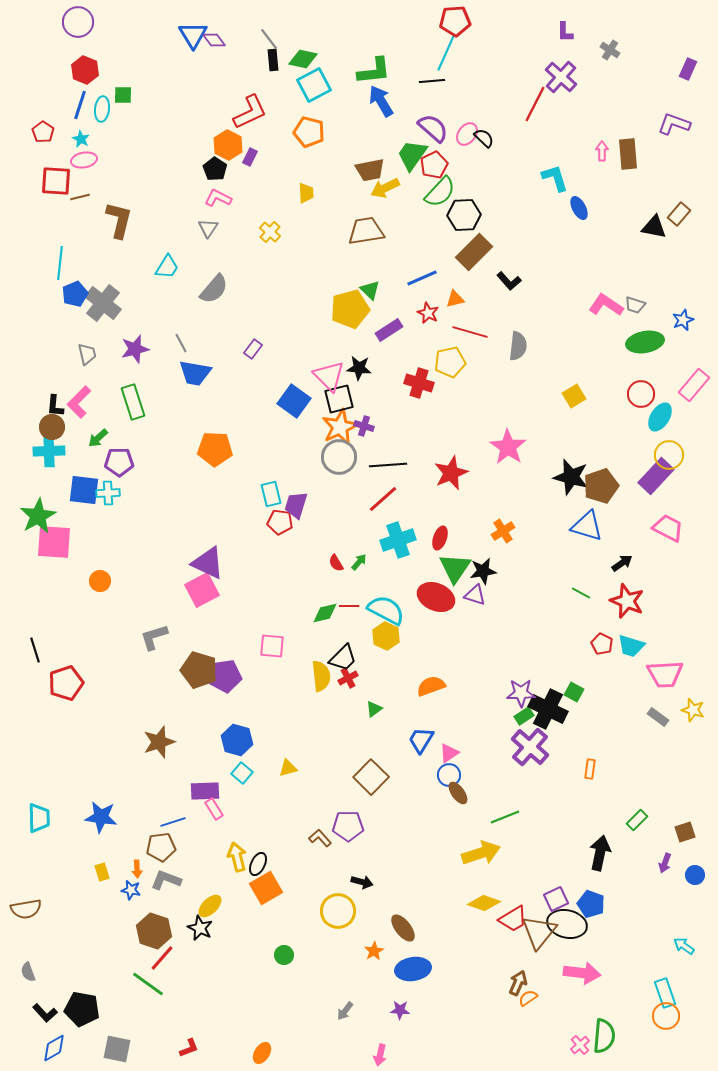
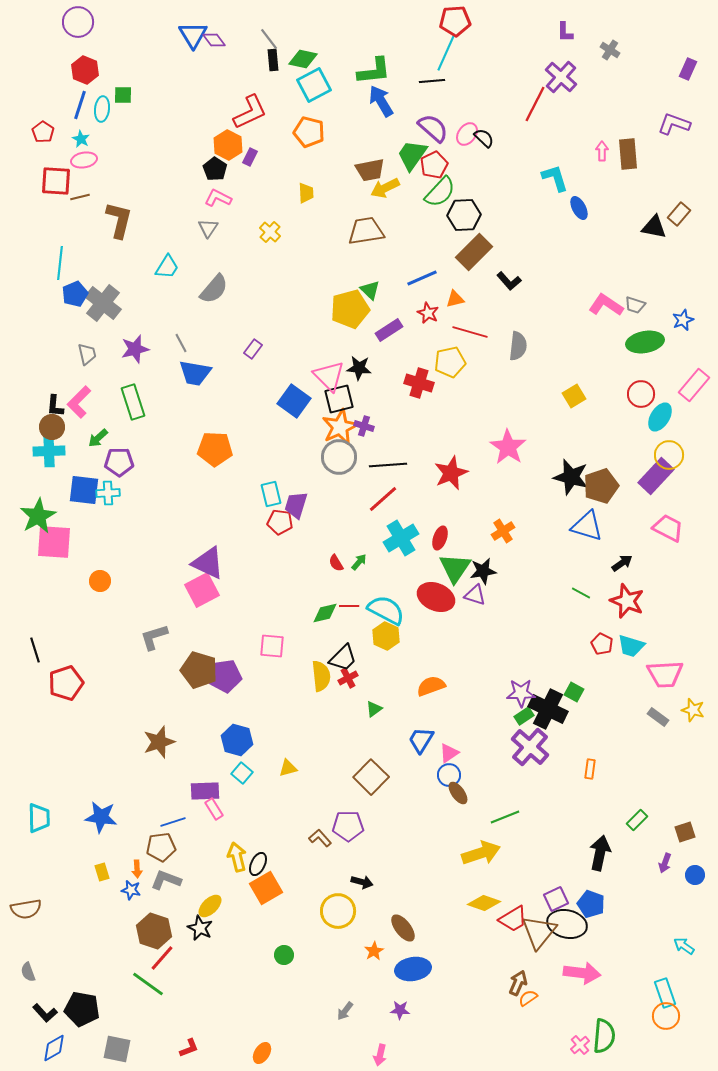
cyan cross at (398, 540): moved 3 px right, 2 px up; rotated 12 degrees counterclockwise
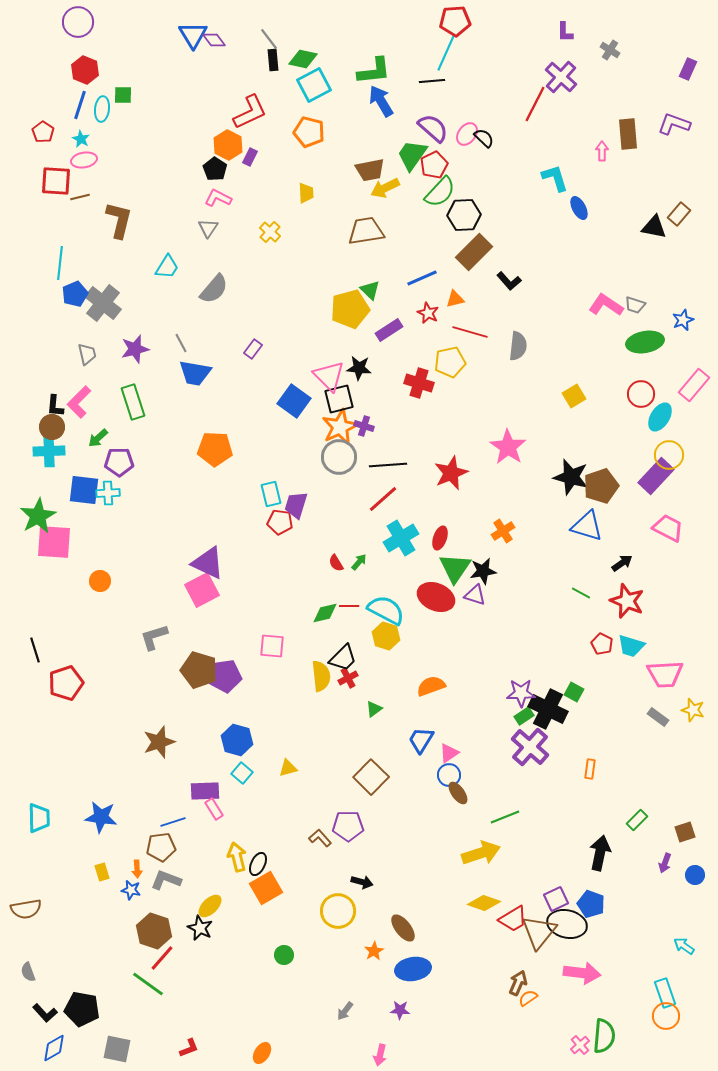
brown rectangle at (628, 154): moved 20 px up
yellow hexagon at (386, 636): rotated 8 degrees counterclockwise
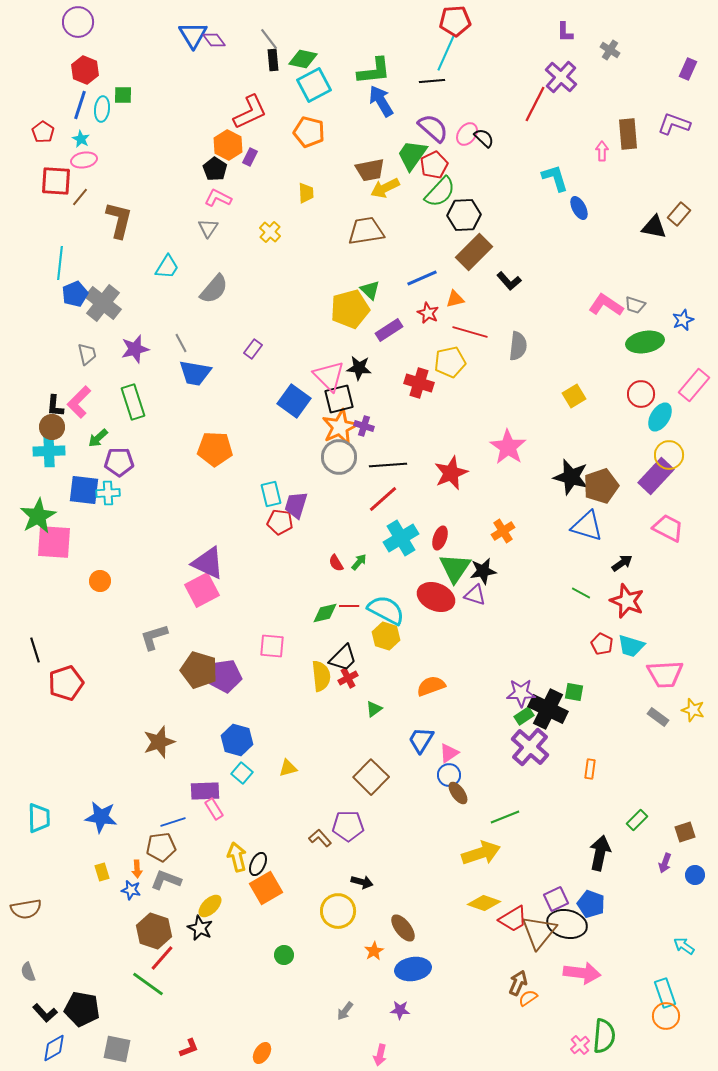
brown line at (80, 197): rotated 36 degrees counterclockwise
green square at (574, 692): rotated 18 degrees counterclockwise
